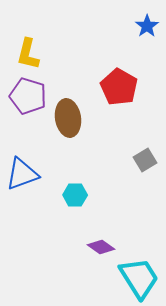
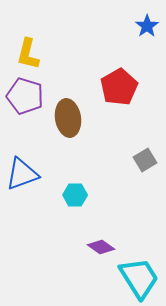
red pentagon: rotated 12 degrees clockwise
purple pentagon: moved 3 px left
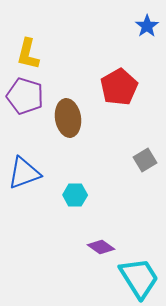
blue triangle: moved 2 px right, 1 px up
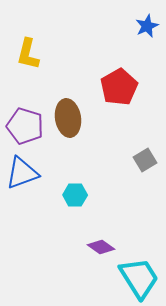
blue star: rotated 10 degrees clockwise
purple pentagon: moved 30 px down
blue triangle: moved 2 px left
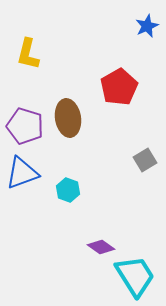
cyan hexagon: moved 7 px left, 5 px up; rotated 20 degrees clockwise
cyan trapezoid: moved 4 px left, 2 px up
